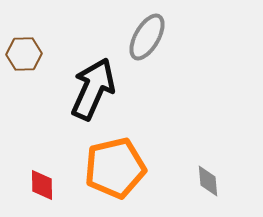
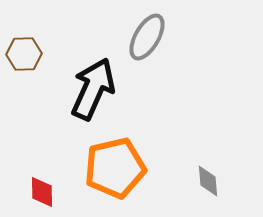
red diamond: moved 7 px down
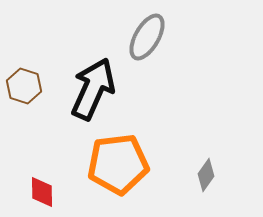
brown hexagon: moved 32 px down; rotated 20 degrees clockwise
orange pentagon: moved 3 px right, 4 px up; rotated 6 degrees clockwise
gray diamond: moved 2 px left, 6 px up; rotated 40 degrees clockwise
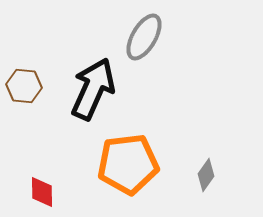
gray ellipse: moved 3 px left
brown hexagon: rotated 12 degrees counterclockwise
orange pentagon: moved 10 px right
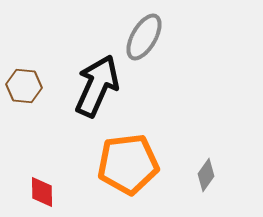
black arrow: moved 4 px right, 3 px up
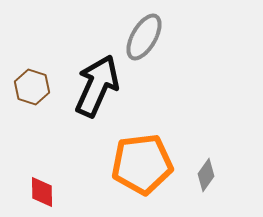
brown hexagon: moved 8 px right, 1 px down; rotated 12 degrees clockwise
orange pentagon: moved 14 px right
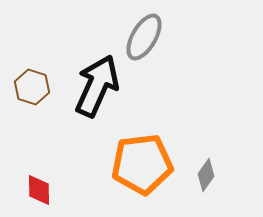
red diamond: moved 3 px left, 2 px up
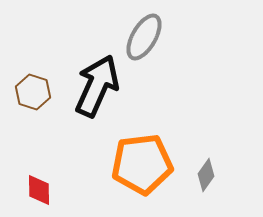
brown hexagon: moved 1 px right, 5 px down
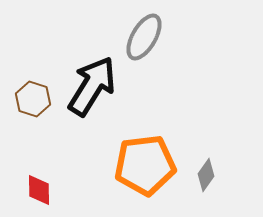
black arrow: moved 5 px left; rotated 8 degrees clockwise
brown hexagon: moved 7 px down
orange pentagon: moved 3 px right, 1 px down
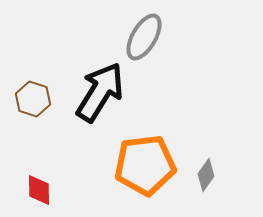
black arrow: moved 8 px right, 6 px down
